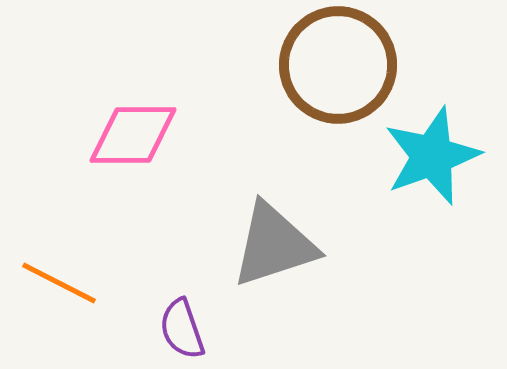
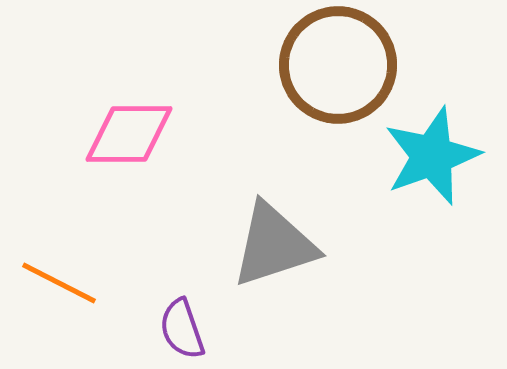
pink diamond: moved 4 px left, 1 px up
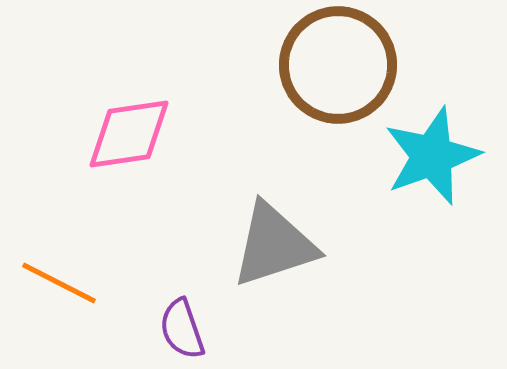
pink diamond: rotated 8 degrees counterclockwise
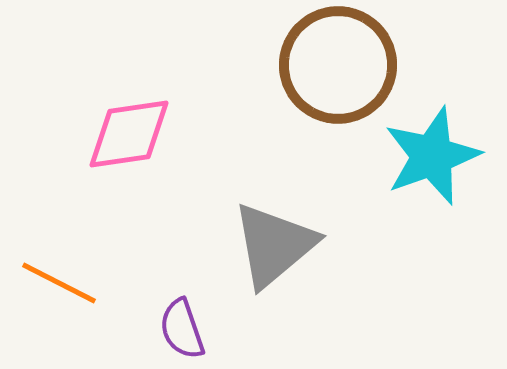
gray triangle: rotated 22 degrees counterclockwise
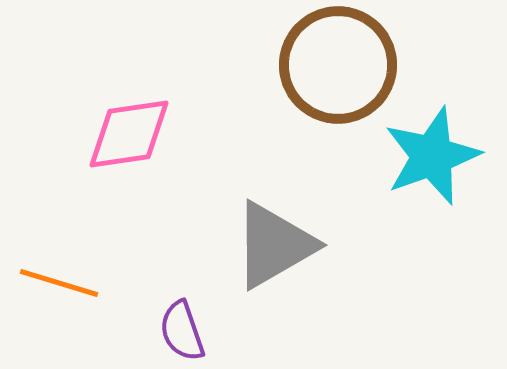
gray triangle: rotated 10 degrees clockwise
orange line: rotated 10 degrees counterclockwise
purple semicircle: moved 2 px down
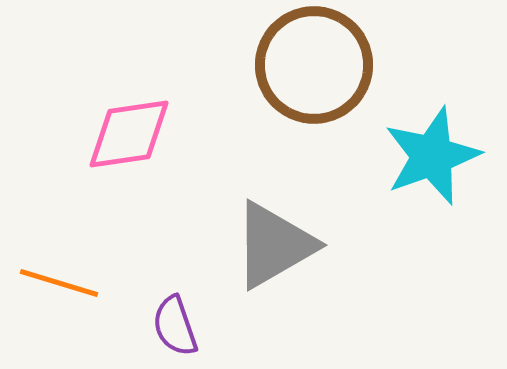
brown circle: moved 24 px left
purple semicircle: moved 7 px left, 5 px up
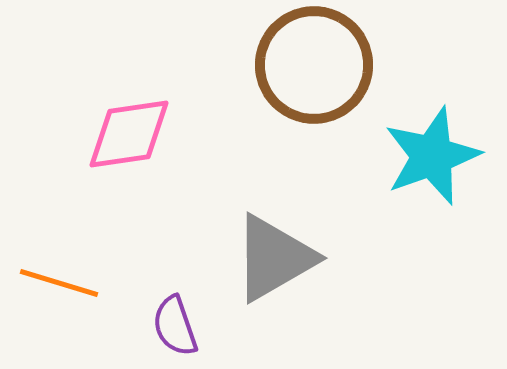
gray triangle: moved 13 px down
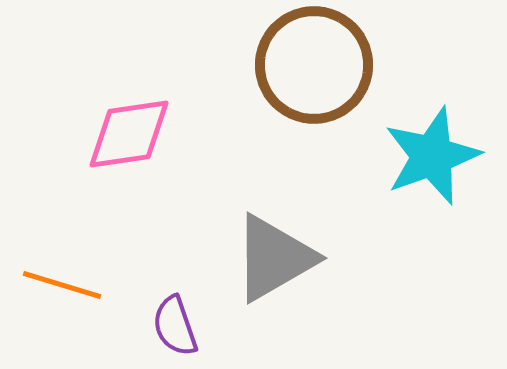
orange line: moved 3 px right, 2 px down
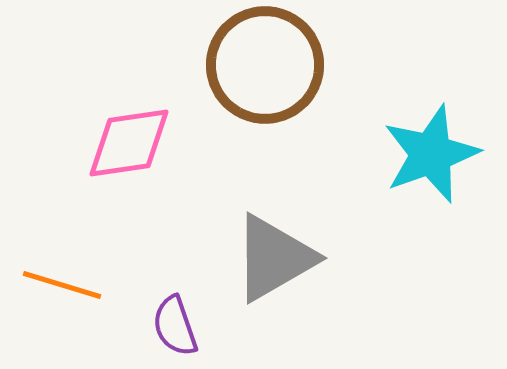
brown circle: moved 49 px left
pink diamond: moved 9 px down
cyan star: moved 1 px left, 2 px up
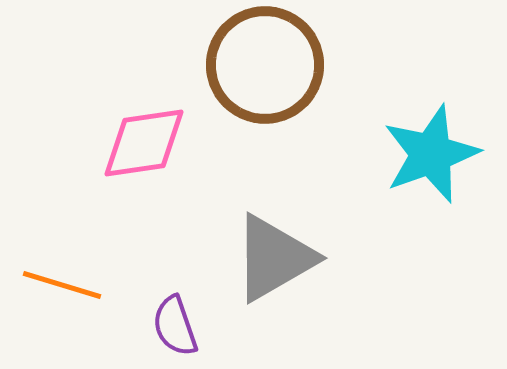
pink diamond: moved 15 px right
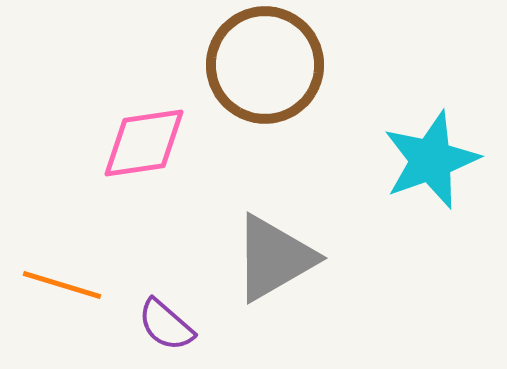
cyan star: moved 6 px down
purple semicircle: moved 9 px left, 1 px up; rotated 30 degrees counterclockwise
